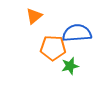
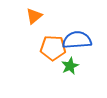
blue semicircle: moved 7 px down
green star: rotated 12 degrees counterclockwise
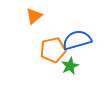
blue semicircle: rotated 12 degrees counterclockwise
orange pentagon: moved 2 px down; rotated 15 degrees counterclockwise
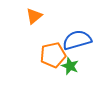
orange pentagon: moved 5 px down
green star: rotated 24 degrees counterclockwise
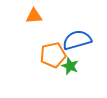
orange triangle: rotated 36 degrees clockwise
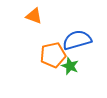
orange triangle: rotated 24 degrees clockwise
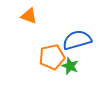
orange triangle: moved 5 px left
orange pentagon: moved 1 px left, 2 px down
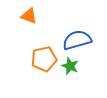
orange pentagon: moved 8 px left, 2 px down
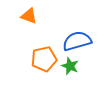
blue semicircle: moved 1 px down
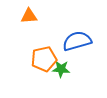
orange triangle: rotated 24 degrees counterclockwise
green star: moved 9 px left, 3 px down; rotated 18 degrees counterclockwise
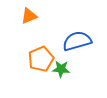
orange triangle: rotated 18 degrees counterclockwise
orange pentagon: moved 3 px left; rotated 10 degrees counterclockwise
